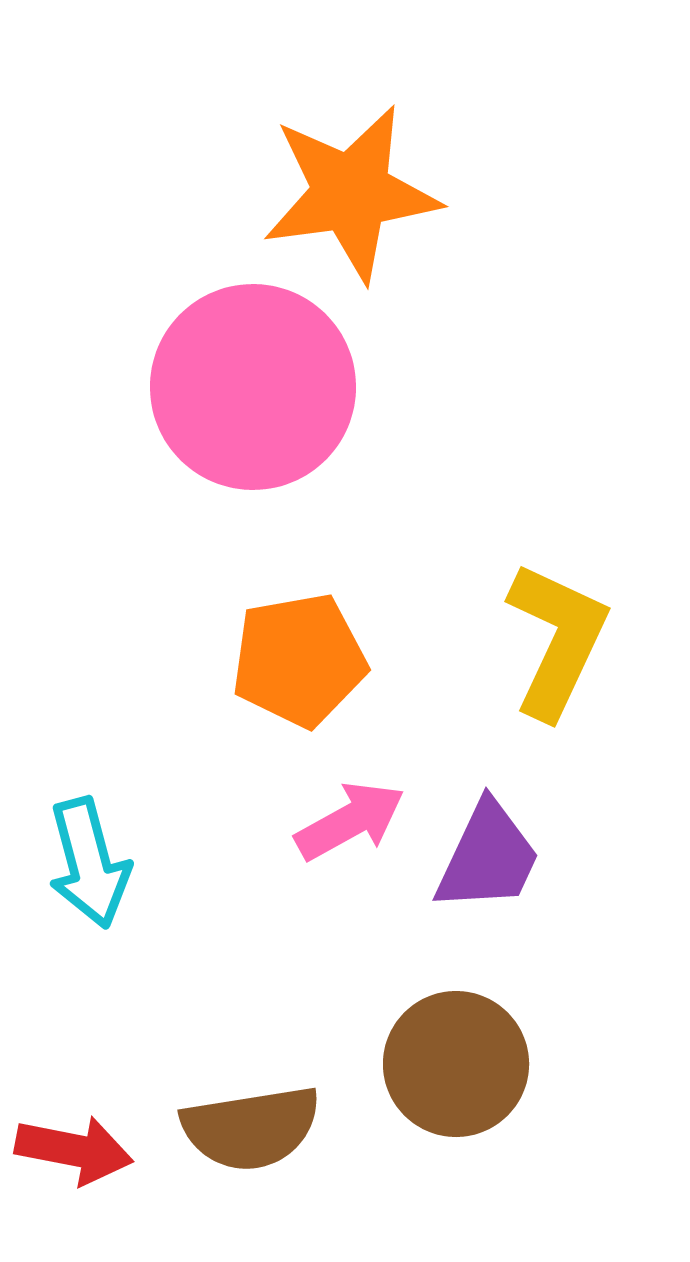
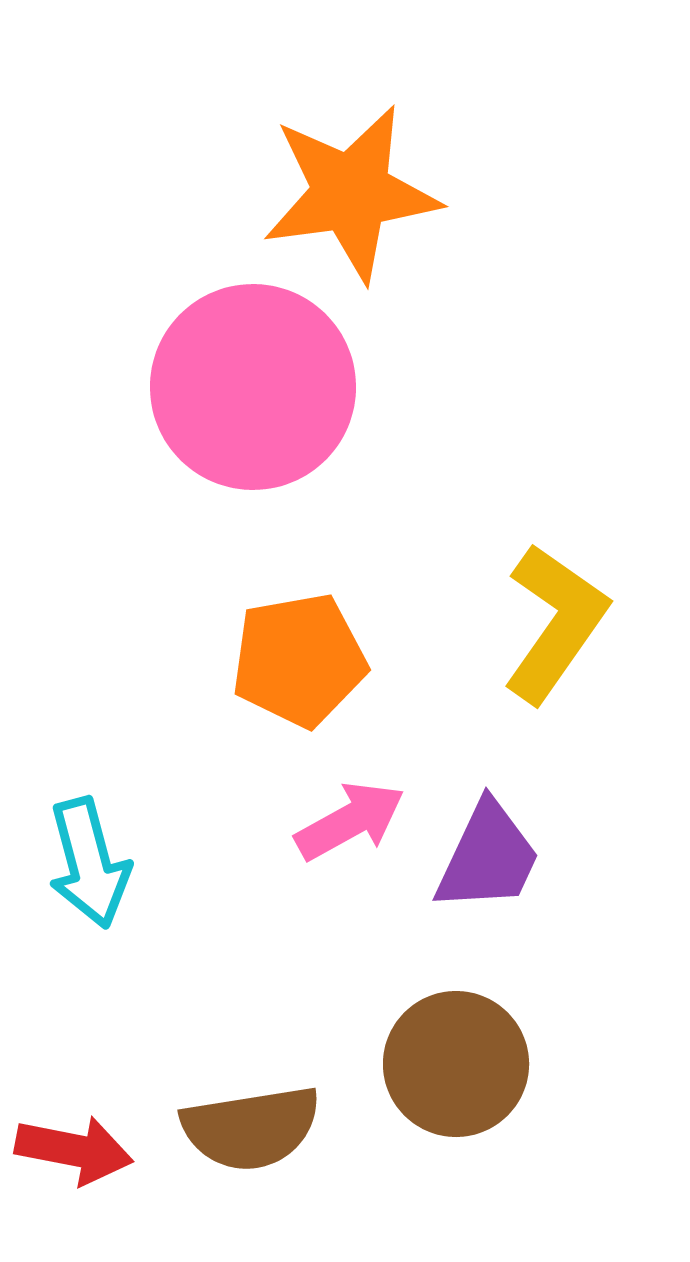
yellow L-shape: moved 2 px left, 17 px up; rotated 10 degrees clockwise
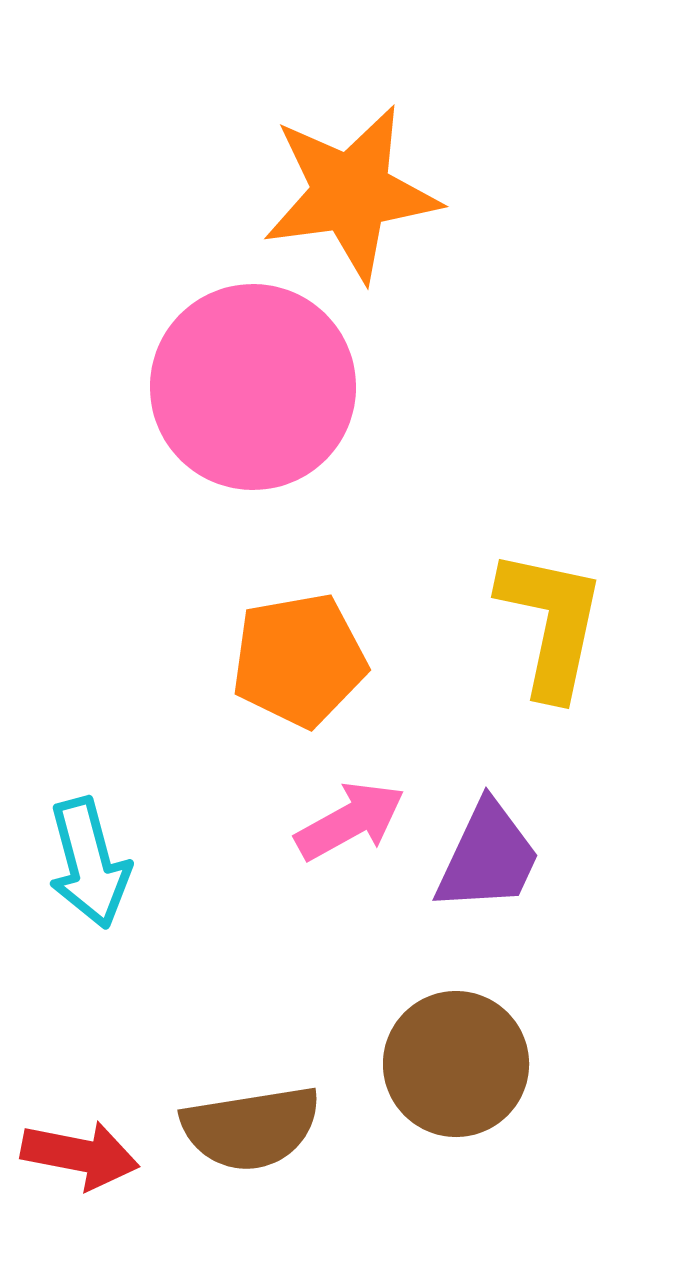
yellow L-shape: moved 4 px left; rotated 23 degrees counterclockwise
red arrow: moved 6 px right, 5 px down
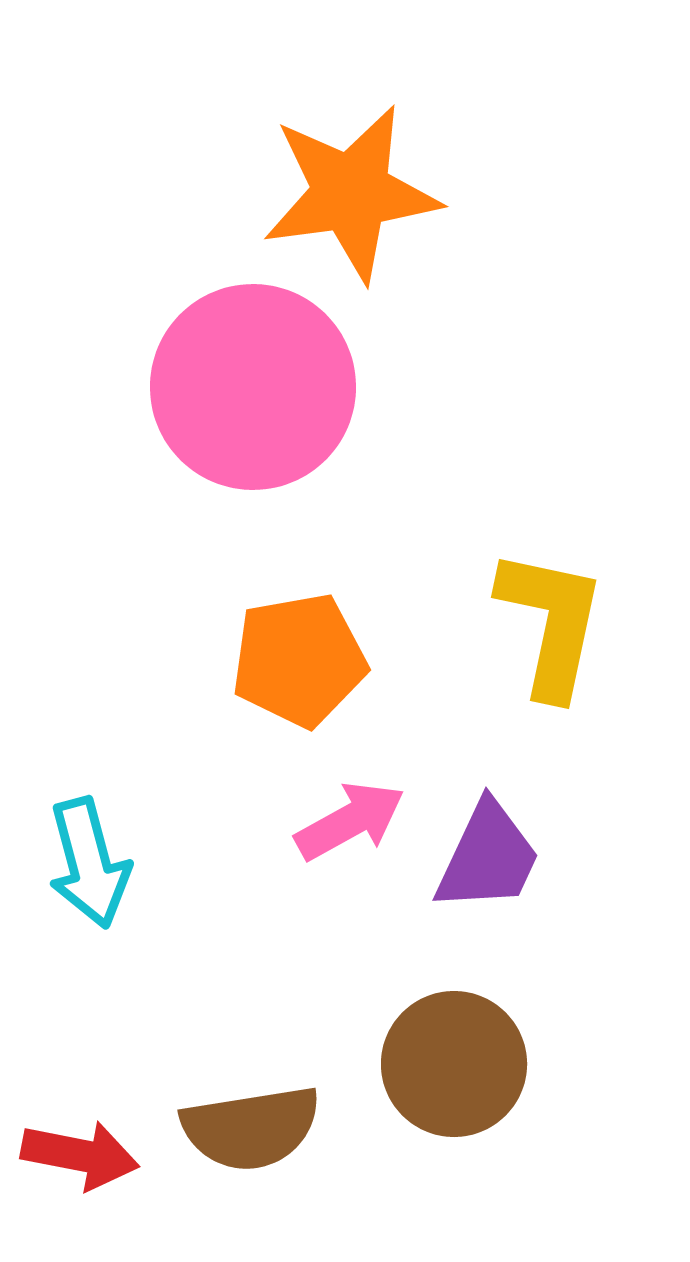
brown circle: moved 2 px left
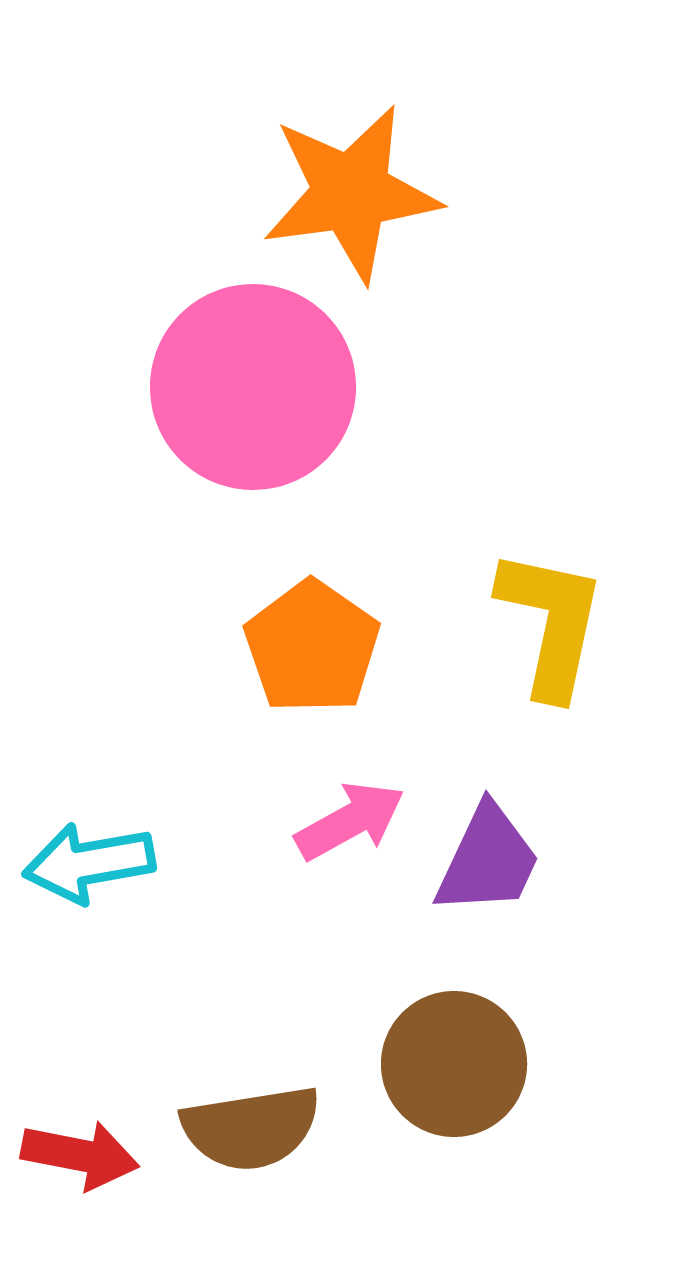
orange pentagon: moved 13 px right, 13 px up; rotated 27 degrees counterclockwise
purple trapezoid: moved 3 px down
cyan arrow: rotated 95 degrees clockwise
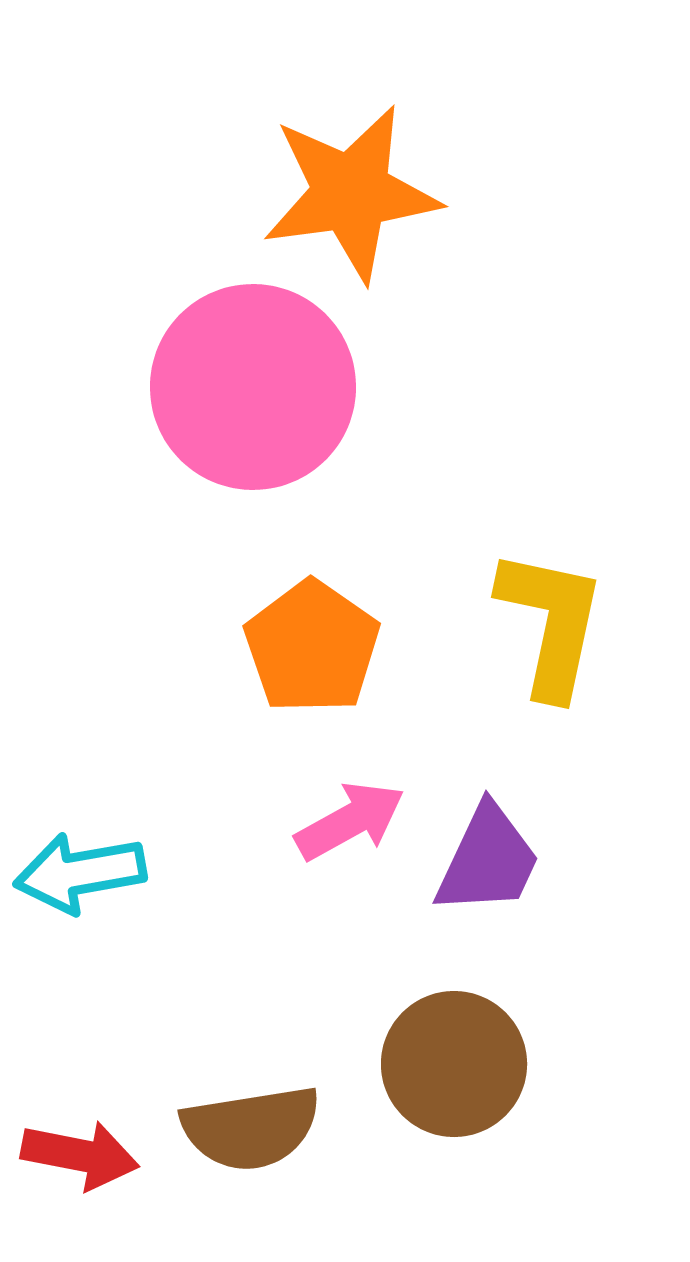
cyan arrow: moved 9 px left, 10 px down
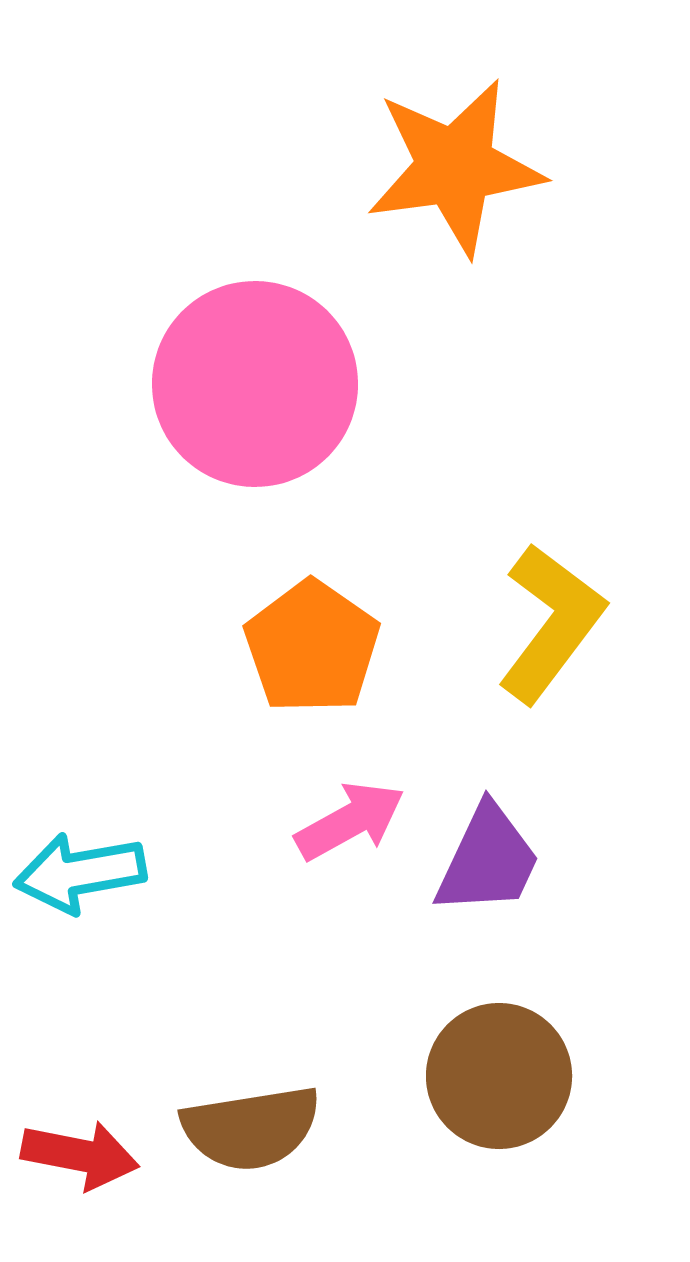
orange star: moved 104 px right, 26 px up
pink circle: moved 2 px right, 3 px up
yellow L-shape: rotated 25 degrees clockwise
brown circle: moved 45 px right, 12 px down
